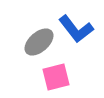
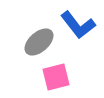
blue L-shape: moved 2 px right, 4 px up
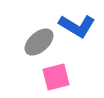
blue L-shape: moved 1 px left, 1 px down; rotated 21 degrees counterclockwise
